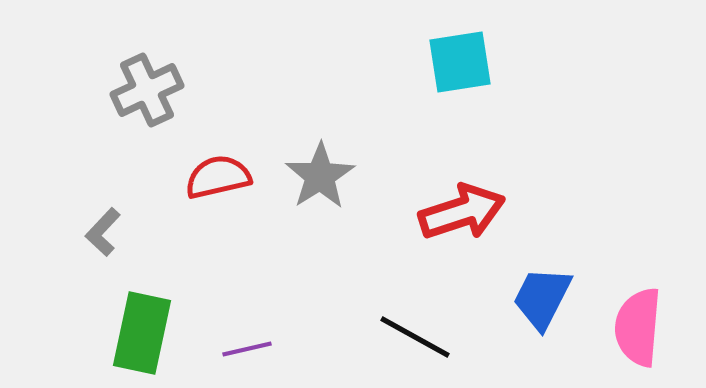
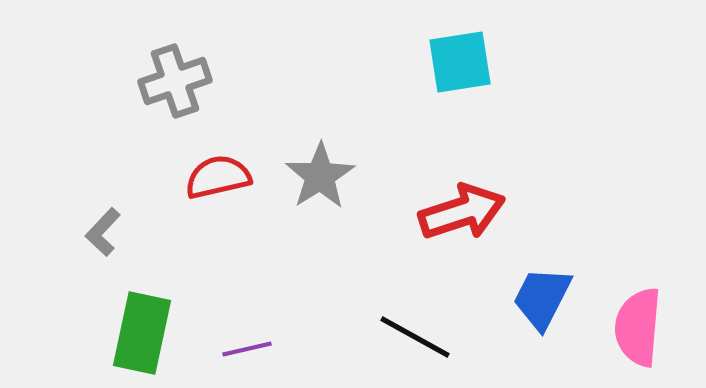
gray cross: moved 28 px right, 9 px up; rotated 6 degrees clockwise
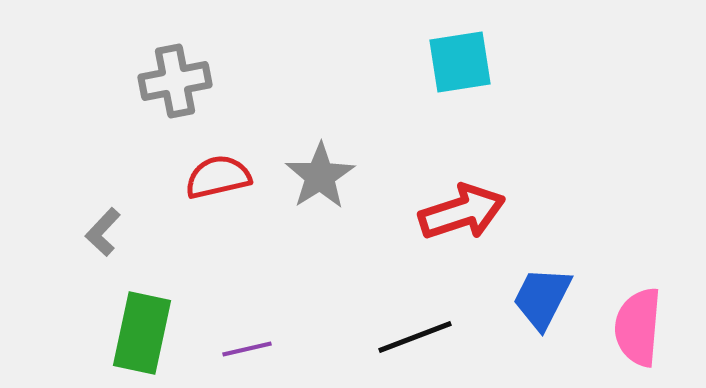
gray cross: rotated 8 degrees clockwise
black line: rotated 50 degrees counterclockwise
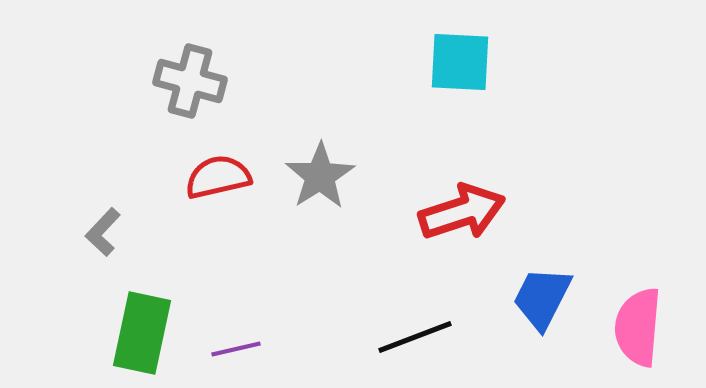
cyan square: rotated 12 degrees clockwise
gray cross: moved 15 px right; rotated 26 degrees clockwise
purple line: moved 11 px left
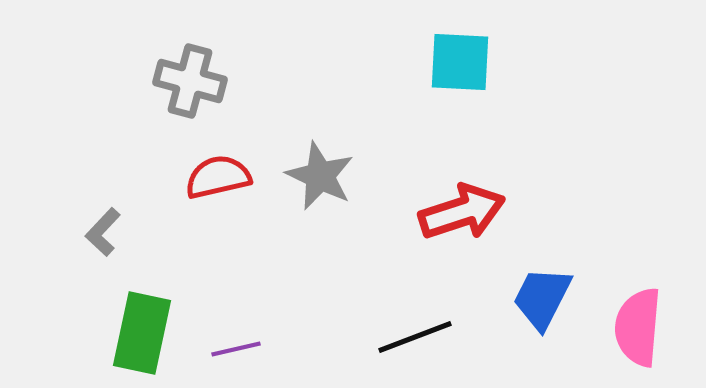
gray star: rotated 14 degrees counterclockwise
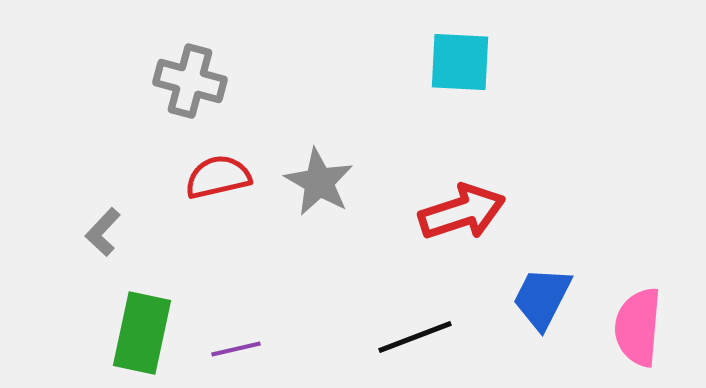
gray star: moved 1 px left, 6 px down; rotated 4 degrees clockwise
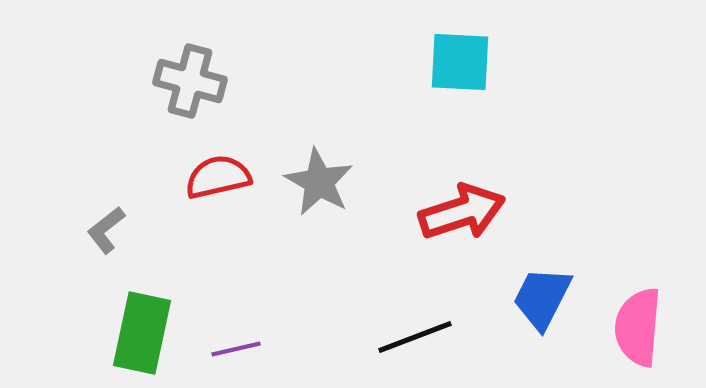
gray L-shape: moved 3 px right, 2 px up; rotated 9 degrees clockwise
